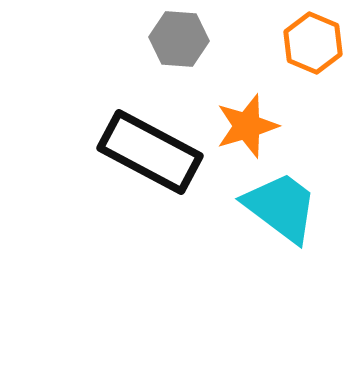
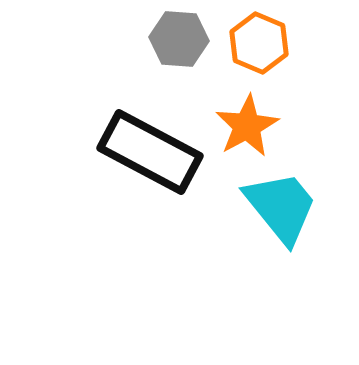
orange hexagon: moved 54 px left
orange star: rotated 12 degrees counterclockwise
cyan trapezoid: rotated 14 degrees clockwise
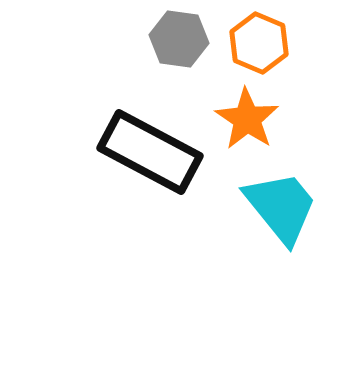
gray hexagon: rotated 4 degrees clockwise
orange star: moved 7 px up; rotated 10 degrees counterclockwise
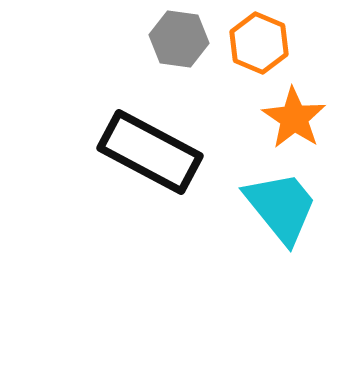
orange star: moved 47 px right, 1 px up
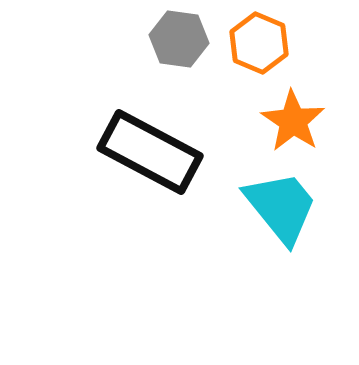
orange star: moved 1 px left, 3 px down
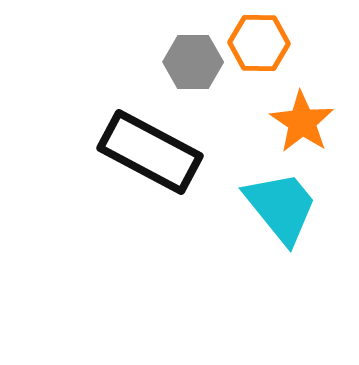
gray hexagon: moved 14 px right, 23 px down; rotated 8 degrees counterclockwise
orange hexagon: rotated 22 degrees counterclockwise
orange star: moved 9 px right, 1 px down
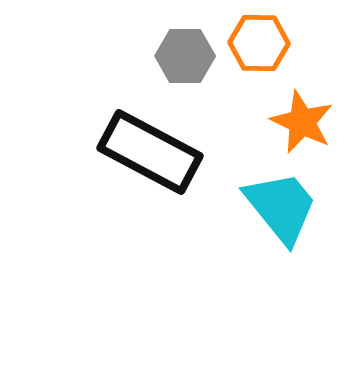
gray hexagon: moved 8 px left, 6 px up
orange star: rotated 8 degrees counterclockwise
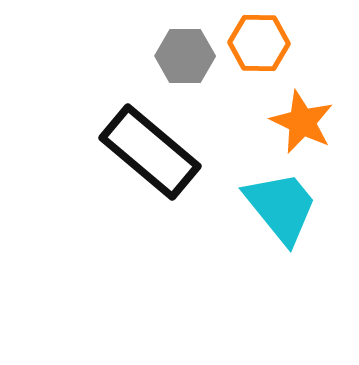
black rectangle: rotated 12 degrees clockwise
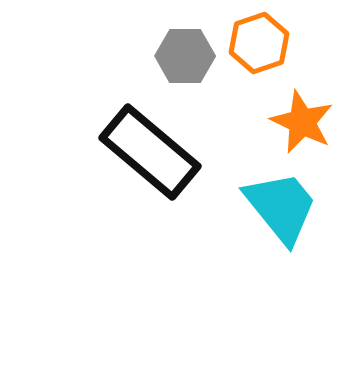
orange hexagon: rotated 20 degrees counterclockwise
